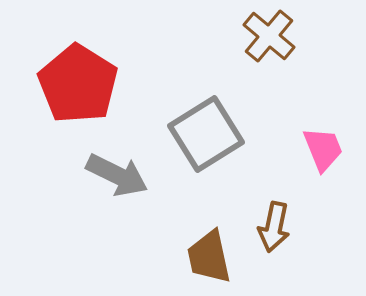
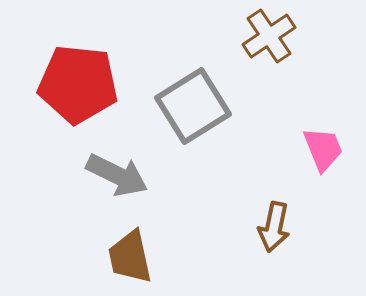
brown cross: rotated 16 degrees clockwise
red pentagon: rotated 26 degrees counterclockwise
gray square: moved 13 px left, 28 px up
brown trapezoid: moved 79 px left
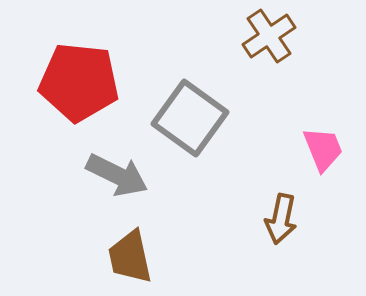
red pentagon: moved 1 px right, 2 px up
gray square: moved 3 px left, 12 px down; rotated 22 degrees counterclockwise
brown arrow: moved 7 px right, 8 px up
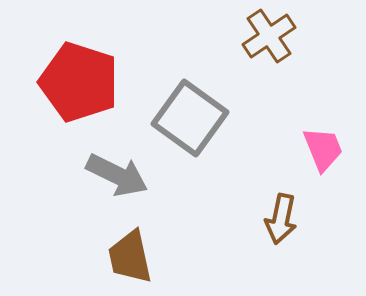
red pentagon: rotated 12 degrees clockwise
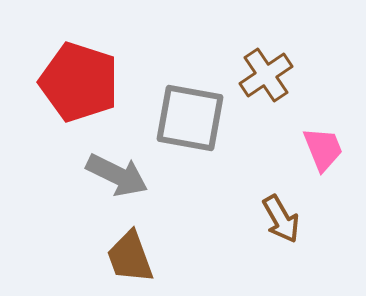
brown cross: moved 3 px left, 39 px down
gray square: rotated 26 degrees counterclockwise
brown arrow: rotated 42 degrees counterclockwise
brown trapezoid: rotated 8 degrees counterclockwise
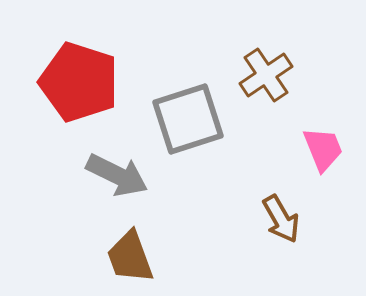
gray square: moved 2 px left, 1 px down; rotated 28 degrees counterclockwise
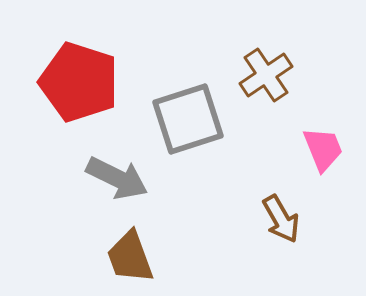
gray arrow: moved 3 px down
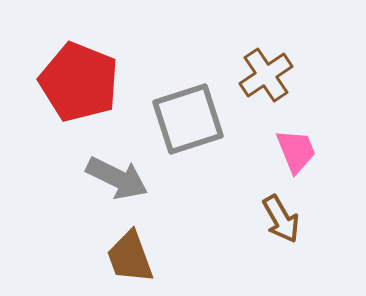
red pentagon: rotated 4 degrees clockwise
pink trapezoid: moved 27 px left, 2 px down
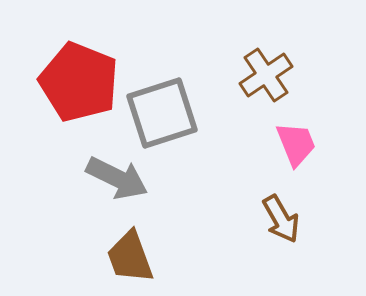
gray square: moved 26 px left, 6 px up
pink trapezoid: moved 7 px up
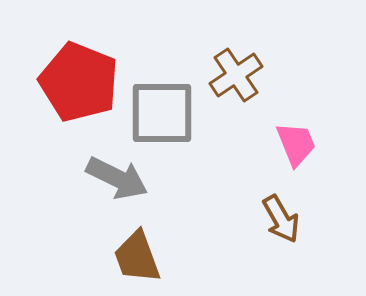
brown cross: moved 30 px left
gray square: rotated 18 degrees clockwise
brown trapezoid: moved 7 px right
